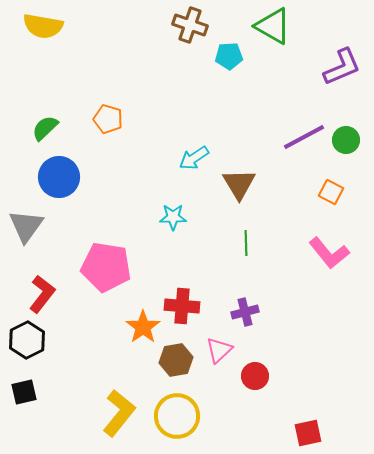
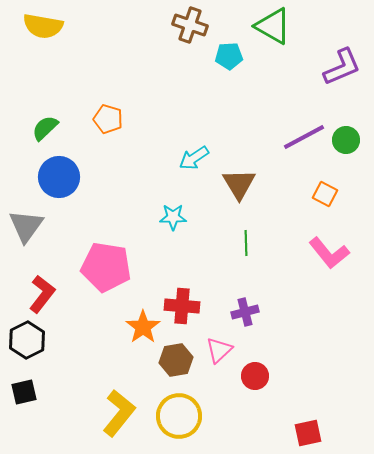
orange square: moved 6 px left, 2 px down
yellow circle: moved 2 px right
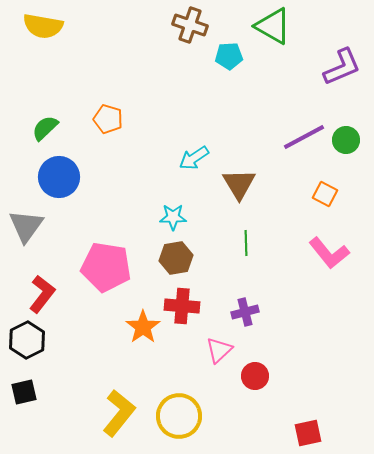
brown hexagon: moved 102 px up
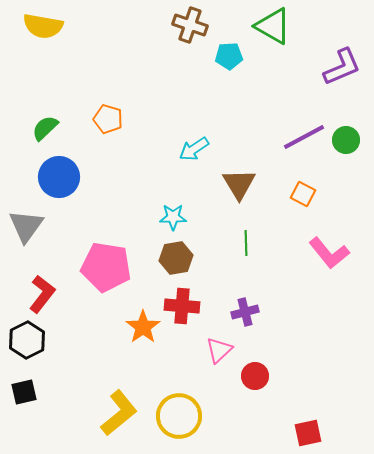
cyan arrow: moved 9 px up
orange square: moved 22 px left
yellow L-shape: rotated 12 degrees clockwise
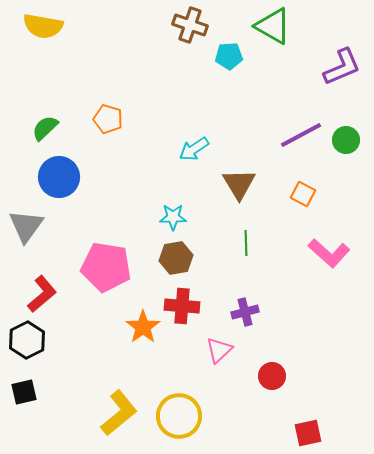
purple line: moved 3 px left, 2 px up
pink L-shape: rotated 9 degrees counterclockwise
red L-shape: rotated 12 degrees clockwise
red circle: moved 17 px right
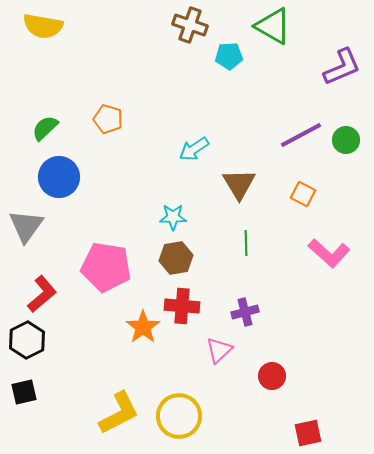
yellow L-shape: rotated 12 degrees clockwise
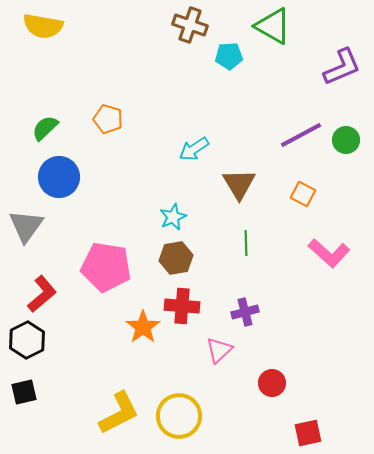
cyan star: rotated 24 degrees counterclockwise
red circle: moved 7 px down
